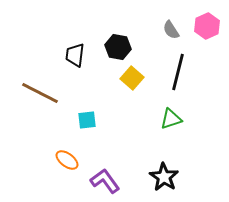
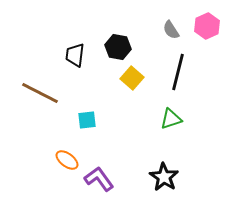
purple L-shape: moved 6 px left, 2 px up
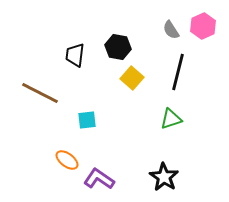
pink hexagon: moved 4 px left
purple L-shape: rotated 20 degrees counterclockwise
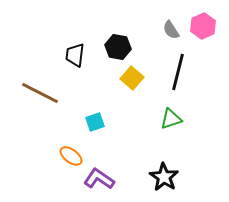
cyan square: moved 8 px right, 2 px down; rotated 12 degrees counterclockwise
orange ellipse: moved 4 px right, 4 px up
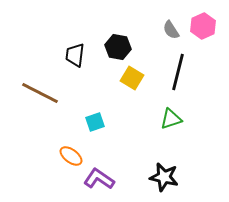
yellow square: rotated 10 degrees counterclockwise
black star: rotated 20 degrees counterclockwise
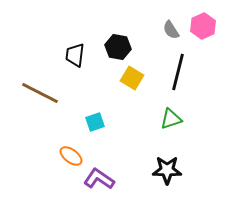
black star: moved 3 px right, 7 px up; rotated 12 degrees counterclockwise
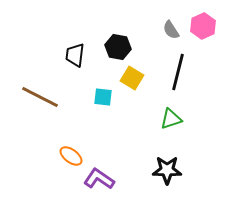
brown line: moved 4 px down
cyan square: moved 8 px right, 25 px up; rotated 24 degrees clockwise
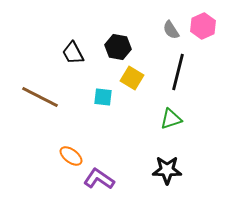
black trapezoid: moved 2 px left, 2 px up; rotated 35 degrees counterclockwise
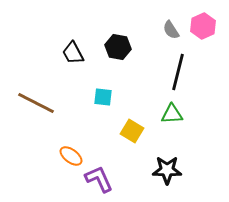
yellow square: moved 53 px down
brown line: moved 4 px left, 6 px down
green triangle: moved 1 px right, 5 px up; rotated 15 degrees clockwise
purple L-shape: rotated 32 degrees clockwise
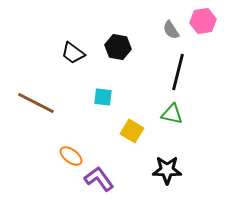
pink hexagon: moved 5 px up; rotated 15 degrees clockwise
black trapezoid: rotated 25 degrees counterclockwise
green triangle: rotated 15 degrees clockwise
purple L-shape: rotated 12 degrees counterclockwise
